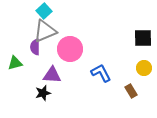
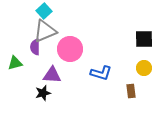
black square: moved 1 px right, 1 px down
blue L-shape: rotated 135 degrees clockwise
brown rectangle: rotated 24 degrees clockwise
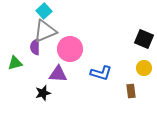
black square: rotated 24 degrees clockwise
purple triangle: moved 6 px right, 1 px up
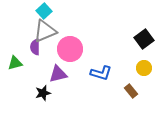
black square: rotated 30 degrees clockwise
purple triangle: rotated 18 degrees counterclockwise
brown rectangle: rotated 32 degrees counterclockwise
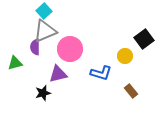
yellow circle: moved 19 px left, 12 px up
